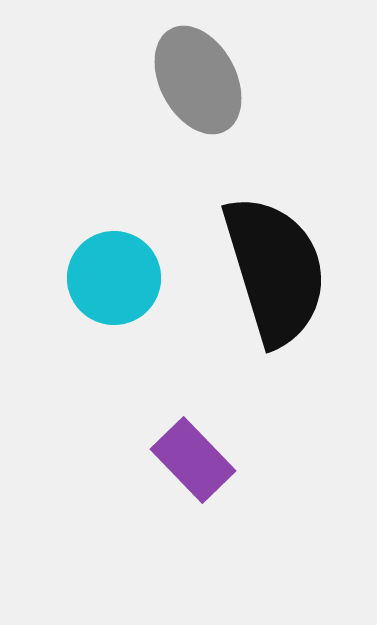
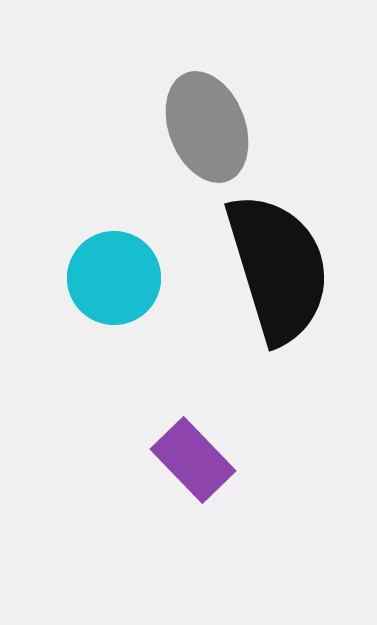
gray ellipse: moved 9 px right, 47 px down; rotated 7 degrees clockwise
black semicircle: moved 3 px right, 2 px up
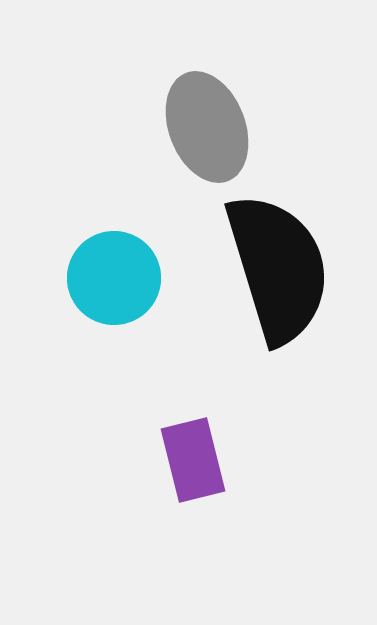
purple rectangle: rotated 30 degrees clockwise
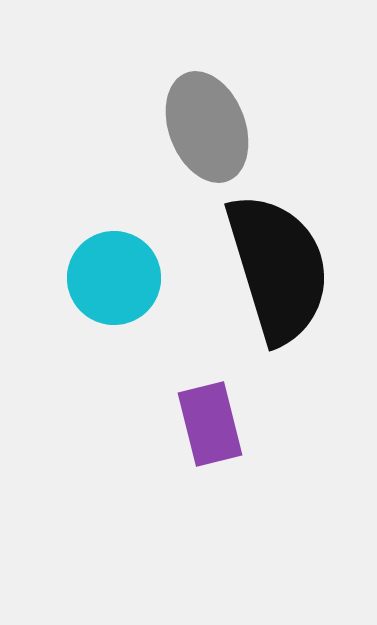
purple rectangle: moved 17 px right, 36 px up
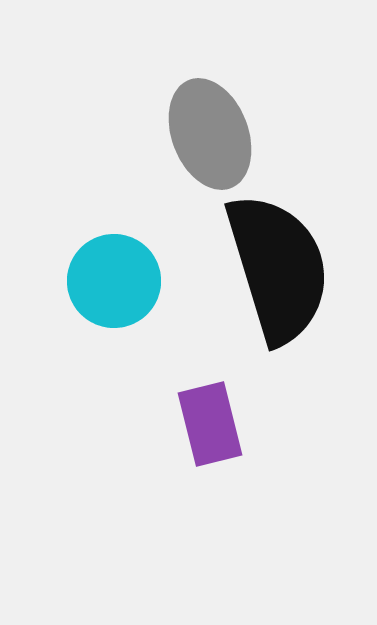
gray ellipse: moved 3 px right, 7 px down
cyan circle: moved 3 px down
